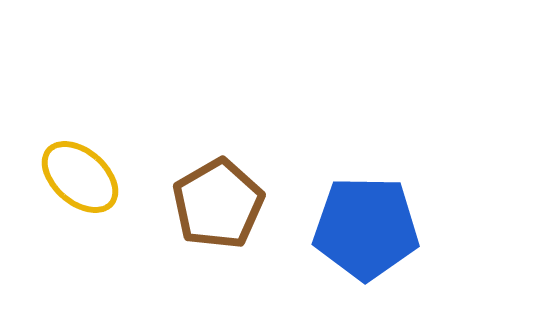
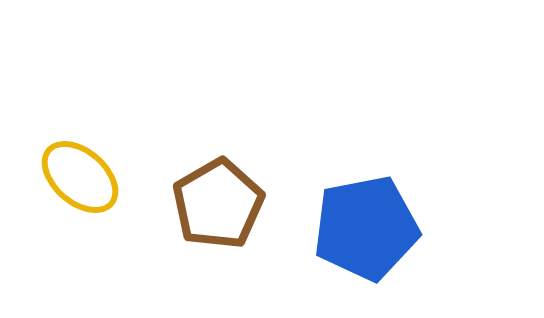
blue pentagon: rotated 12 degrees counterclockwise
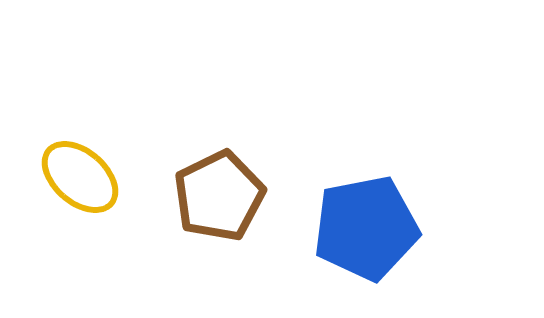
brown pentagon: moved 1 px right, 8 px up; rotated 4 degrees clockwise
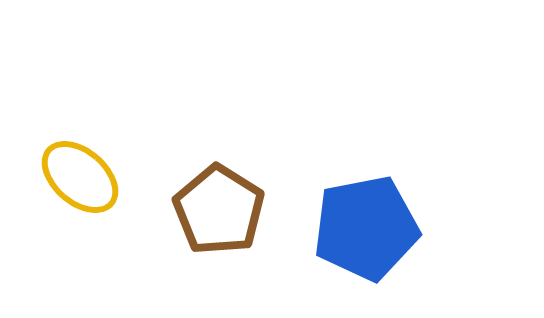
brown pentagon: moved 14 px down; rotated 14 degrees counterclockwise
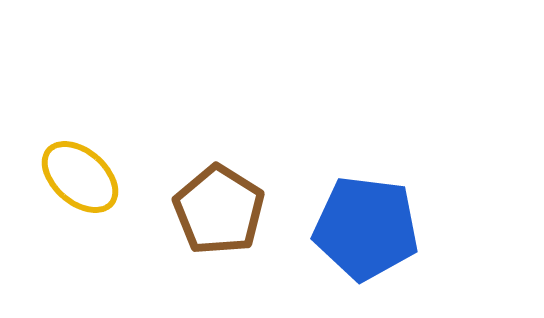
blue pentagon: rotated 18 degrees clockwise
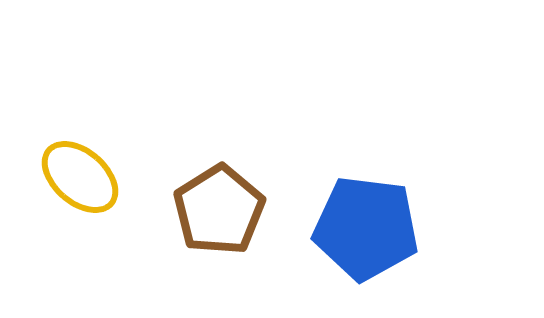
brown pentagon: rotated 8 degrees clockwise
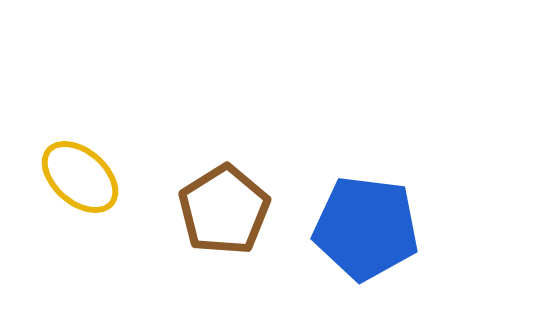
brown pentagon: moved 5 px right
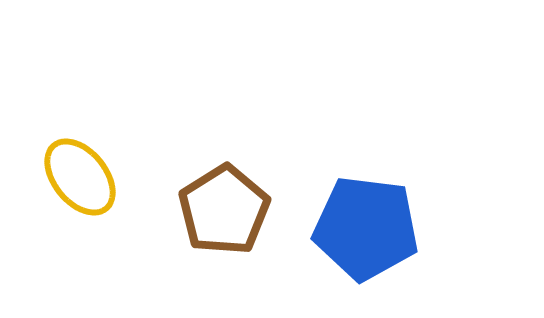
yellow ellipse: rotated 10 degrees clockwise
